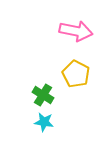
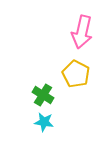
pink arrow: moved 6 px right, 1 px down; rotated 92 degrees clockwise
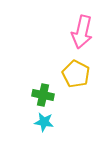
green cross: rotated 20 degrees counterclockwise
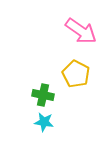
pink arrow: moved 1 px left, 1 px up; rotated 68 degrees counterclockwise
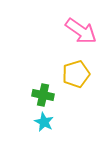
yellow pentagon: rotated 28 degrees clockwise
cyan star: rotated 18 degrees clockwise
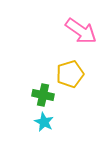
yellow pentagon: moved 6 px left
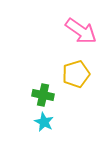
yellow pentagon: moved 6 px right
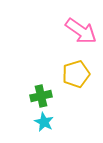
green cross: moved 2 px left, 1 px down; rotated 25 degrees counterclockwise
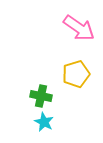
pink arrow: moved 2 px left, 3 px up
green cross: rotated 25 degrees clockwise
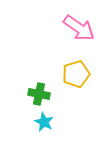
green cross: moved 2 px left, 2 px up
